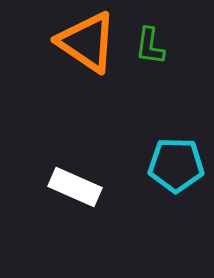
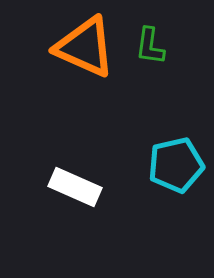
orange triangle: moved 2 px left, 5 px down; rotated 10 degrees counterclockwise
cyan pentagon: rotated 14 degrees counterclockwise
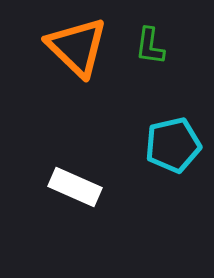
orange triangle: moved 8 px left; rotated 20 degrees clockwise
cyan pentagon: moved 3 px left, 20 px up
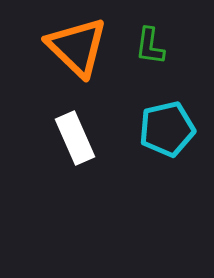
cyan pentagon: moved 6 px left, 16 px up
white rectangle: moved 49 px up; rotated 42 degrees clockwise
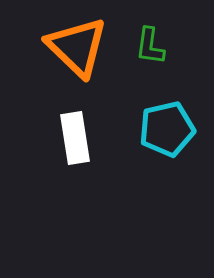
white rectangle: rotated 15 degrees clockwise
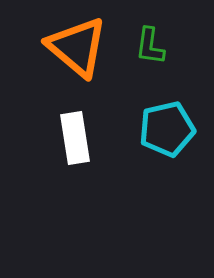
orange triangle: rotated 4 degrees counterclockwise
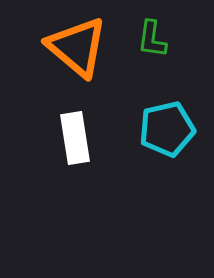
green L-shape: moved 2 px right, 7 px up
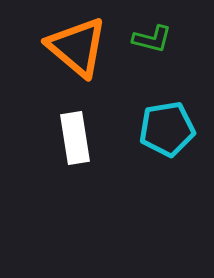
green L-shape: rotated 84 degrees counterclockwise
cyan pentagon: rotated 4 degrees clockwise
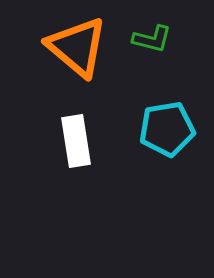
white rectangle: moved 1 px right, 3 px down
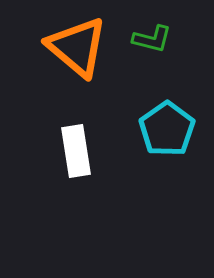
cyan pentagon: rotated 26 degrees counterclockwise
white rectangle: moved 10 px down
